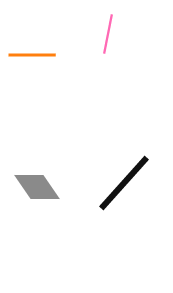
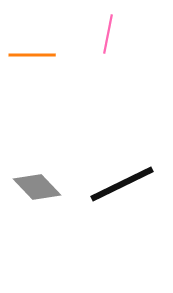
black line: moved 2 px left, 1 px down; rotated 22 degrees clockwise
gray diamond: rotated 9 degrees counterclockwise
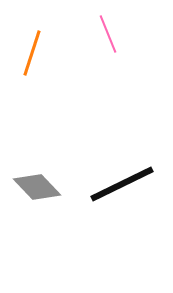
pink line: rotated 33 degrees counterclockwise
orange line: moved 2 px up; rotated 72 degrees counterclockwise
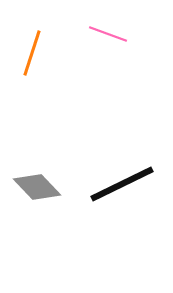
pink line: rotated 48 degrees counterclockwise
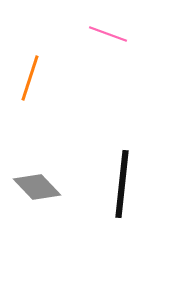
orange line: moved 2 px left, 25 px down
black line: rotated 58 degrees counterclockwise
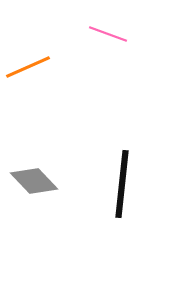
orange line: moved 2 px left, 11 px up; rotated 48 degrees clockwise
gray diamond: moved 3 px left, 6 px up
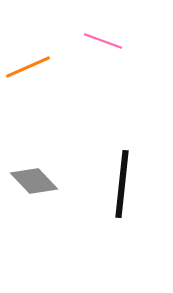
pink line: moved 5 px left, 7 px down
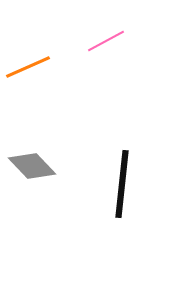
pink line: moved 3 px right; rotated 48 degrees counterclockwise
gray diamond: moved 2 px left, 15 px up
